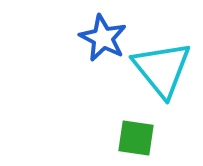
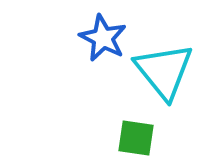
cyan triangle: moved 2 px right, 2 px down
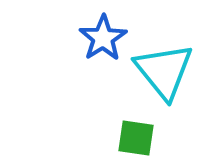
blue star: rotated 12 degrees clockwise
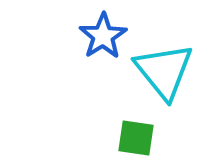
blue star: moved 2 px up
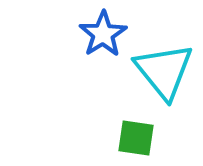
blue star: moved 2 px up
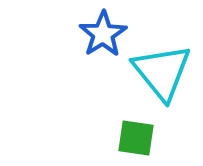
cyan triangle: moved 2 px left, 1 px down
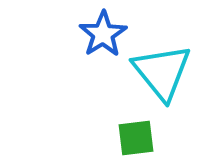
green square: rotated 15 degrees counterclockwise
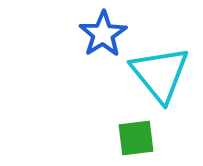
cyan triangle: moved 2 px left, 2 px down
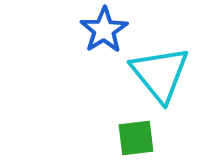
blue star: moved 1 px right, 4 px up
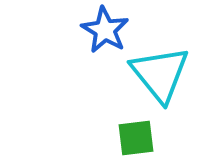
blue star: moved 1 px right; rotated 9 degrees counterclockwise
